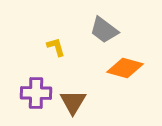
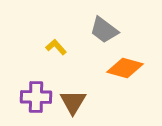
yellow L-shape: rotated 25 degrees counterclockwise
purple cross: moved 4 px down
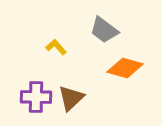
brown triangle: moved 2 px left, 4 px up; rotated 16 degrees clockwise
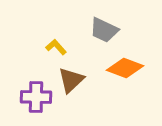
gray trapezoid: rotated 12 degrees counterclockwise
orange diamond: rotated 6 degrees clockwise
brown triangle: moved 18 px up
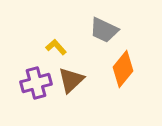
orange diamond: moved 2 px left, 1 px down; rotated 72 degrees counterclockwise
purple cross: moved 14 px up; rotated 16 degrees counterclockwise
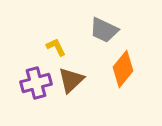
yellow L-shape: rotated 15 degrees clockwise
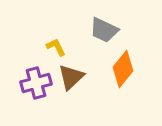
brown triangle: moved 3 px up
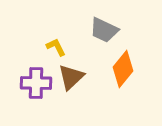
purple cross: rotated 16 degrees clockwise
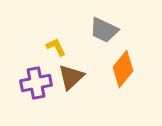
purple cross: rotated 12 degrees counterclockwise
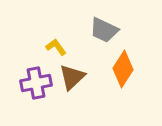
yellow L-shape: rotated 10 degrees counterclockwise
orange diamond: rotated 6 degrees counterclockwise
brown triangle: moved 1 px right
